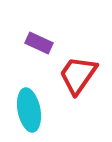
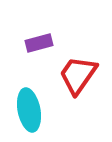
purple rectangle: rotated 40 degrees counterclockwise
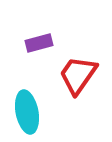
cyan ellipse: moved 2 px left, 2 px down
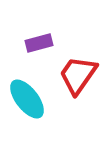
cyan ellipse: moved 13 px up; rotated 27 degrees counterclockwise
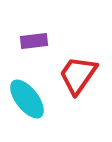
purple rectangle: moved 5 px left, 2 px up; rotated 8 degrees clockwise
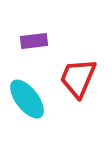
red trapezoid: moved 3 px down; rotated 12 degrees counterclockwise
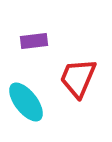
cyan ellipse: moved 1 px left, 3 px down
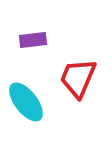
purple rectangle: moved 1 px left, 1 px up
